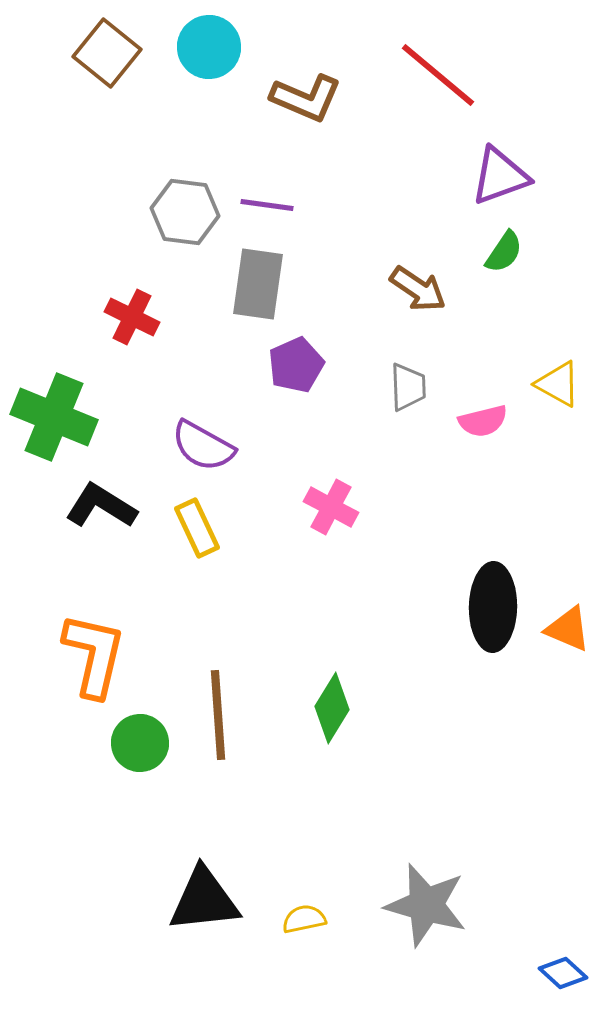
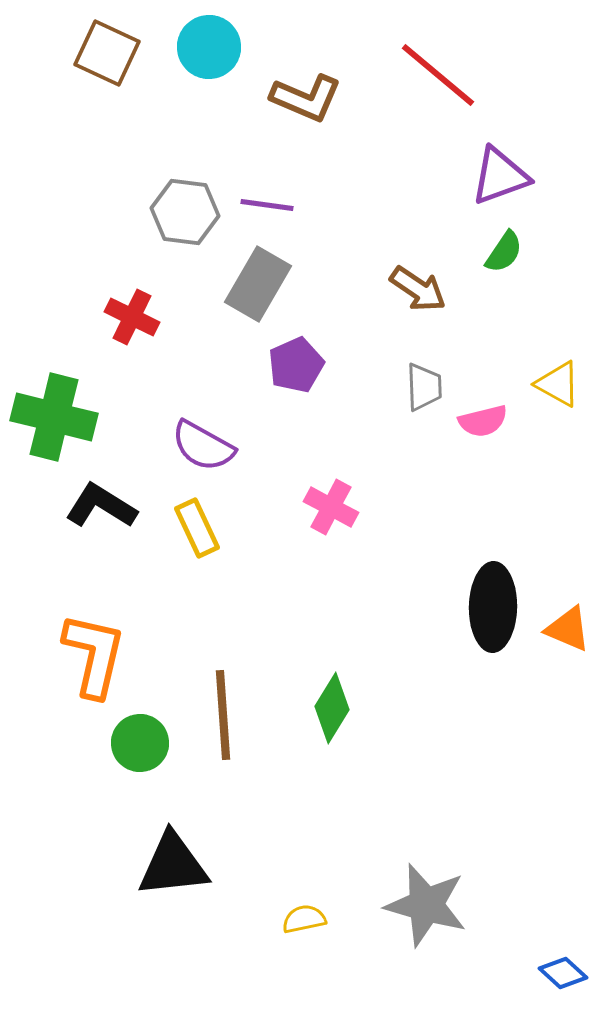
brown square: rotated 14 degrees counterclockwise
gray rectangle: rotated 22 degrees clockwise
gray trapezoid: moved 16 px right
green cross: rotated 8 degrees counterclockwise
brown line: moved 5 px right
black triangle: moved 31 px left, 35 px up
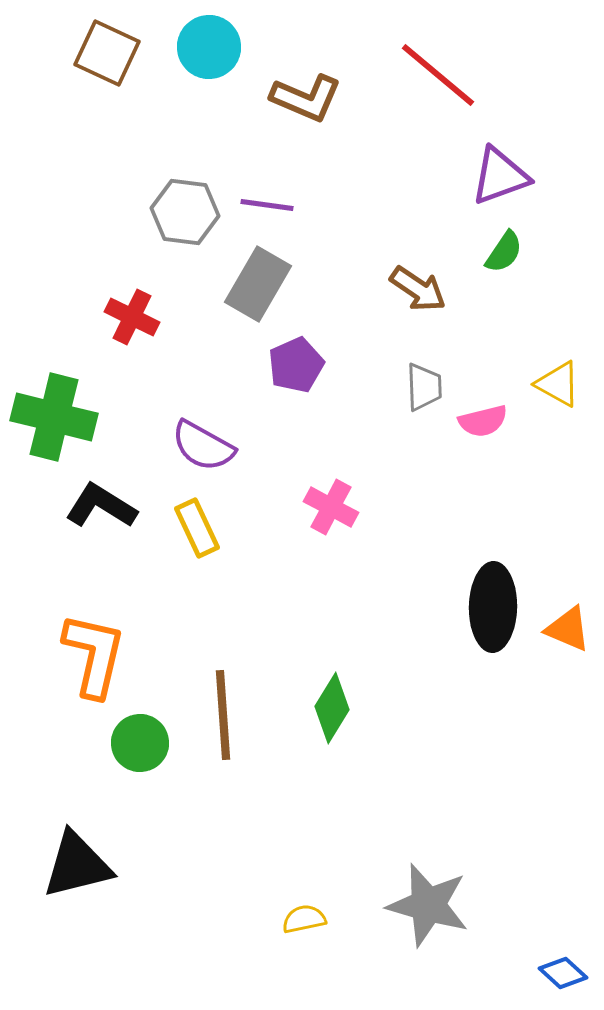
black triangle: moved 96 px left; rotated 8 degrees counterclockwise
gray star: moved 2 px right
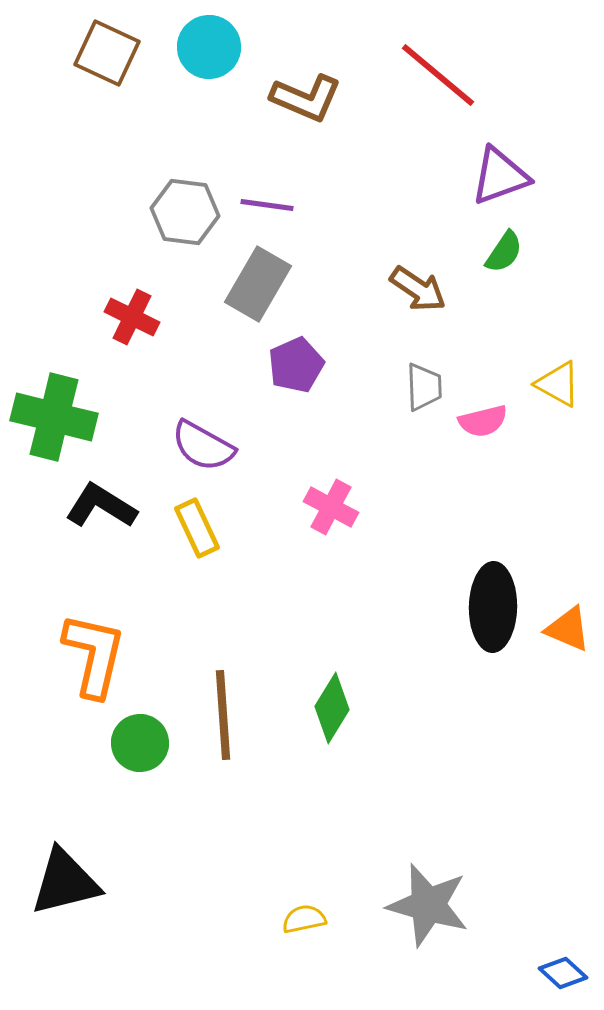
black triangle: moved 12 px left, 17 px down
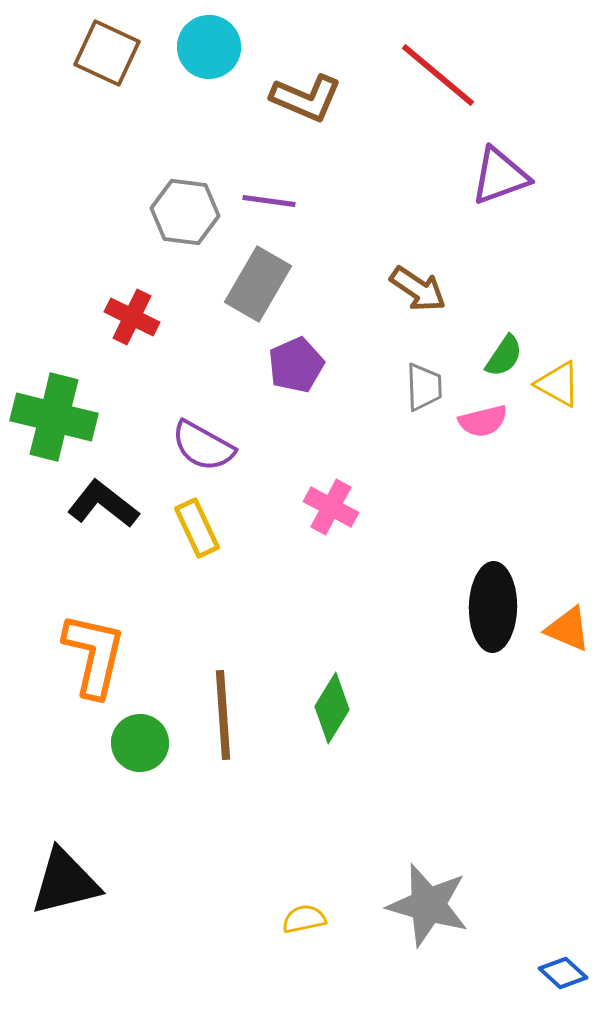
purple line: moved 2 px right, 4 px up
green semicircle: moved 104 px down
black L-shape: moved 2 px right, 2 px up; rotated 6 degrees clockwise
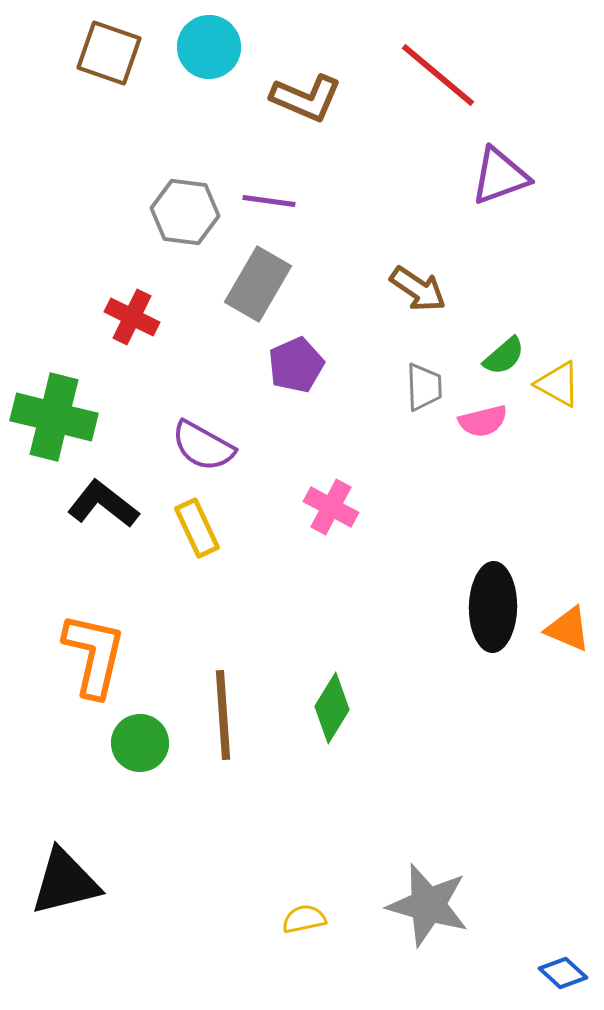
brown square: moved 2 px right; rotated 6 degrees counterclockwise
green semicircle: rotated 15 degrees clockwise
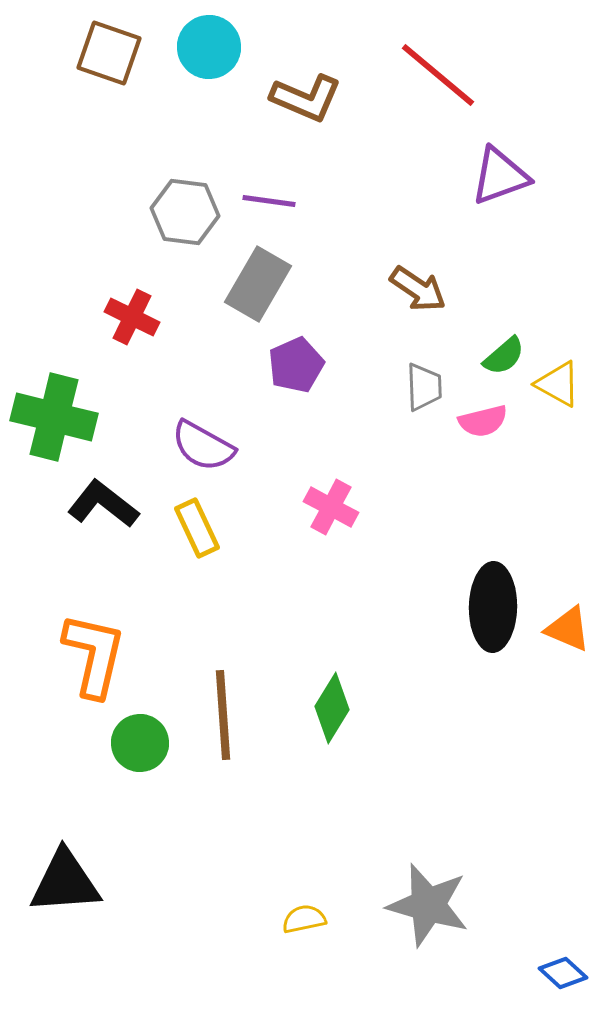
black triangle: rotated 10 degrees clockwise
